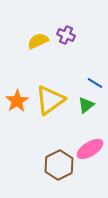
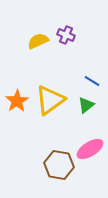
blue line: moved 3 px left, 2 px up
brown hexagon: rotated 24 degrees counterclockwise
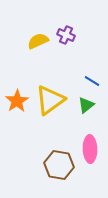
pink ellipse: rotated 60 degrees counterclockwise
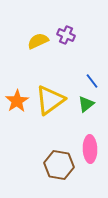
blue line: rotated 21 degrees clockwise
green triangle: moved 1 px up
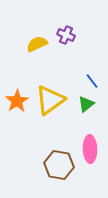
yellow semicircle: moved 1 px left, 3 px down
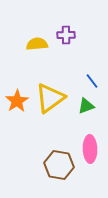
purple cross: rotated 24 degrees counterclockwise
yellow semicircle: rotated 20 degrees clockwise
yellow triangle: moved 2 px up
green triangle: moved 2 px down; rotated 18 degrees clockwise
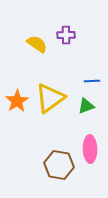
yellow semicircle: rotated 40 degrees clockwise
blue line: rotated 56 degrees counterclockwise
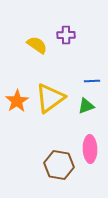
yellow semicircle: moved 1 px down
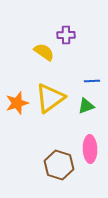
yellow semicircle: moved 7 px right, 7 px down
orange star: moved 2 px down; rotated 15 degrees clockwise
brown hexagon: rotated 8 degrees clockwise
